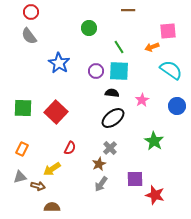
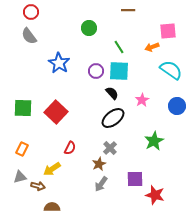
black semicircle: rotated 40 degrees clockwise
green star: rotated 12 degrees clockwise
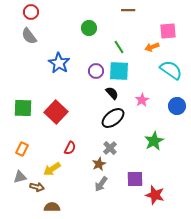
brown arrow: moved 1 px left, 1 px down
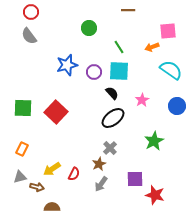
blue star: moved 8 px right, 2 px down; rotated 25 degrees clockwise
purple circle: moved 2 px left, 1 px down
red semicircle: moved 4 px right, 26 px down
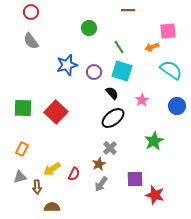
gray semicircle: moved 2 px right, 5 px down
cyan square: moved 3 px right; rotated 15 degrees clockwise
brown arrow: rotated 72 degrees clockwise
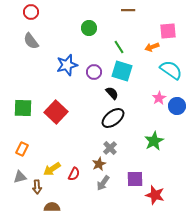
pink star: moved 17 px right, 2 px up
gray arrow: moved 2 px right, 1 px up
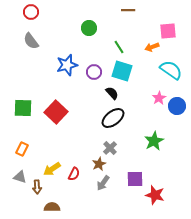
gray triangle: rotated 32 degrees clockwise
